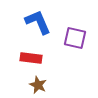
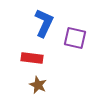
blue L-shape: moved 6 px right, 1 px down; rotated 48 degrees clockwise
red rectangle: moved 1 px right
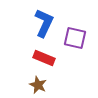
red rectangle: moved 12 px right; rotated 15 degrees clockwise
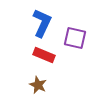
blue L-shape: moved 2 px left
red rectangle: moved 3 px up
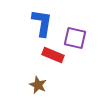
blue L-shape: rotated 16 degrees counterclockwise
red rectangle: moved 9 px right
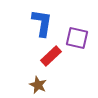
purple square: moved 2 px right
red rectangle: moved 2 px left, 1 px down; rotated 65 degrees counterclockwise
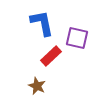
blue L-shape: rotated 20 degrees counterclockwise
brown star: moved 1 px left, 1 px down
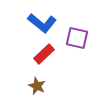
blue L-shape: rotated 140 degrees clockwise
red rectangle: moved 7 px left, 2 px up
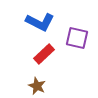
blue L-shape: moved 2 px left, 1 px up; rotated 12 degrees counterclockwise
